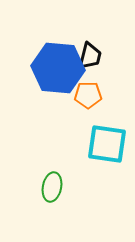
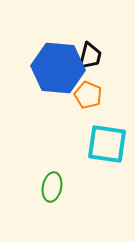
orange pentagon: rotated 24 degrees clockwise
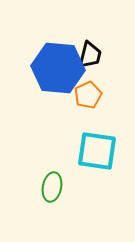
black trapezoid: moved 1 px up
orange pentagon: rotated 24 degrees clockwise
cyan square: moved 10 px left, 7 px down
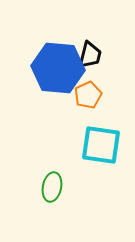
cyan square: moved 4 px right, 6 px up
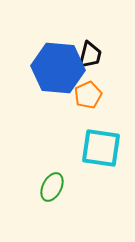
cyan square: moved 3 px down
green ellipse: rotated 16 degrees clockwise
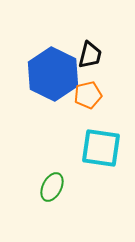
blue hexagon: moved 5 px left, 6 px down; rotated 21 degrees clockwise
orange pentagon: rotated 12 degrees clockwise
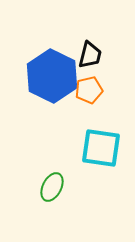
blue hexagon: moved 1 px left, 2 px down
orange pentagon: moved 1 px right, 5 px up
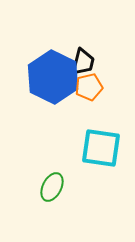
black trapezoid: moved 7 px left, 7 px down
blue hexagon: moved 1 px right, 1 px down
orange pentagon: moved 3 px up
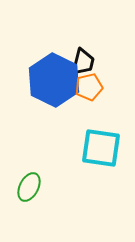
blue hexagon: moved 1 px right, 3 px down
green ellipse: moved 23 px left
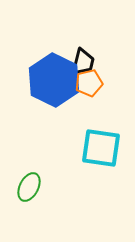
orange pentagon: moved 4 px up
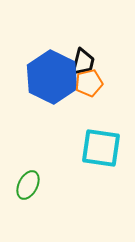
blue hexagon: moved 2 px left, 3 px up
green ellipse: moved 1 px left, 2 px up
